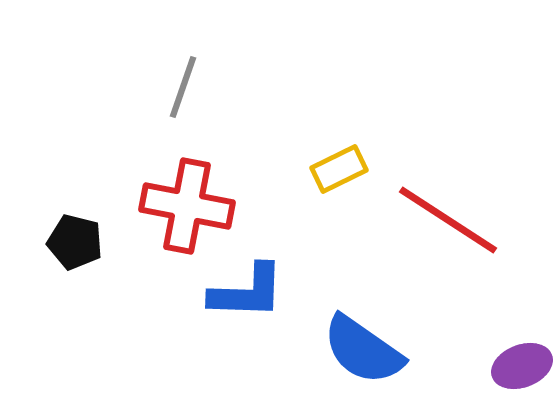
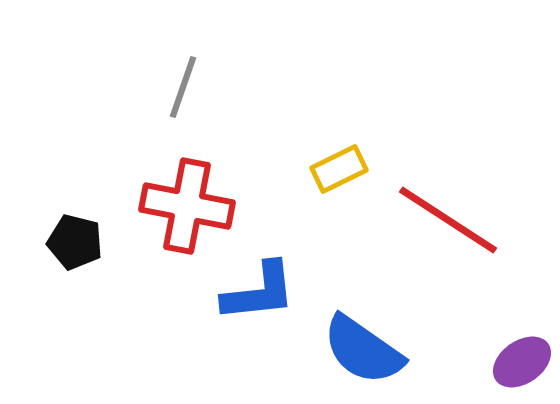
blue L-shape: moved 12 px right; rotated 8 degrees counterclockwise
purple ellipse: moved 4 px up; rotated 14 degrees counterclockwise
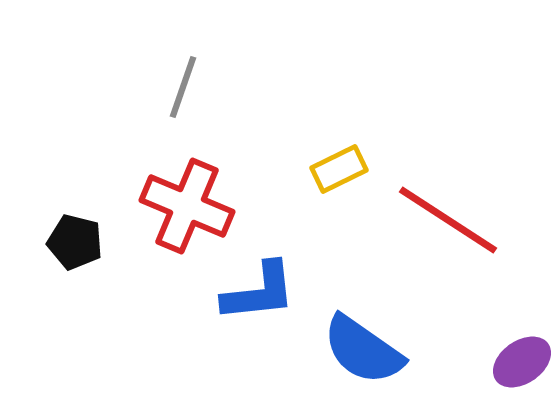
red cross: rotated 12 degrees clockwise
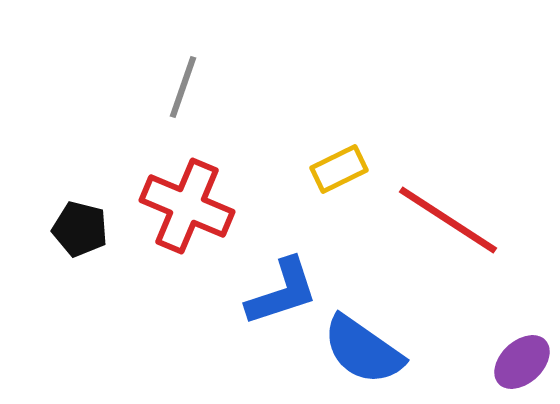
black pentagon: moved 5 px right, 13 px up
blue L-shape: moved 23 px right; rotated 12 degrees counterclockwise
purple ellipse: rotated 8 degrees counterclockwise
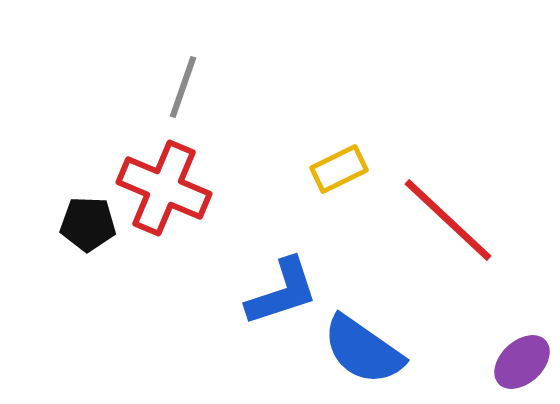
red cross: moved 23 px left, 18 px up
red line: rotated 10 degrees clockwise
black pentagon: moved 8 px right, 5 px up; rotated 12 degrees counterclockwise
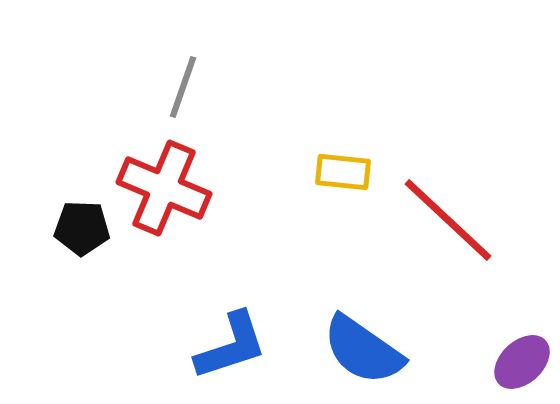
yellow rectangle: moved 4 px right, 3 px down; rotated 32 degrees clockwise
black pentagon: moved 6 px left, 4 px down
blue L-shape: moved 51 px left, 54 px down
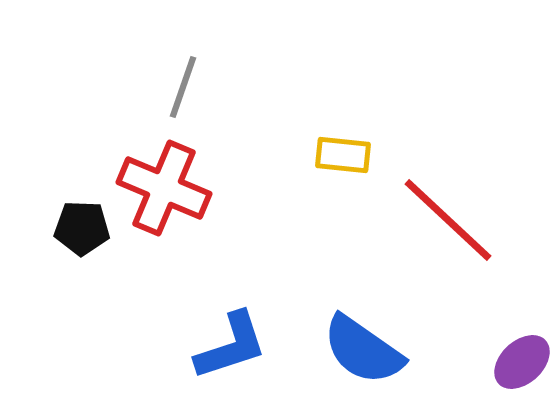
yellow rectangle: moved 17 px up
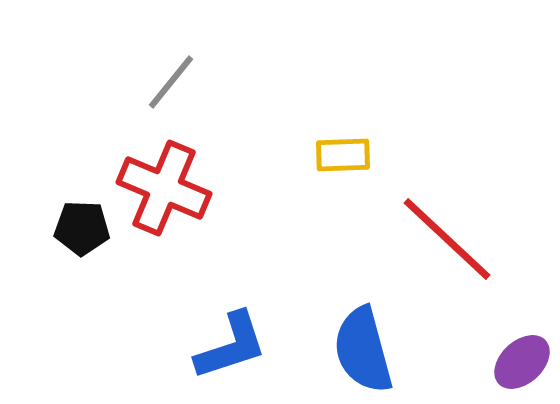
gray line: moved 12 px left, 5 px up; rotated 20 degrees clockwise
yellow rectangle: rotated 8 degrees counterclockwise
red line: moved 1 px left, 19 px down
blue semicircle: rotated 40 degrees clockwise
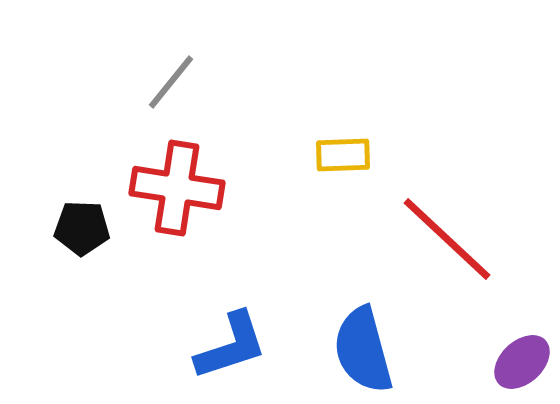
red cross: moved 13 px right; rotated 14 degrees counterclockwise
